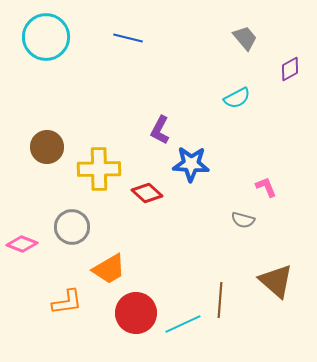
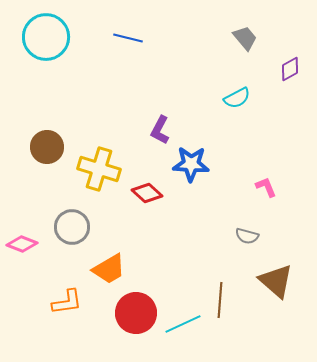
yellow cross: rotated 18 degrees clockwise
gray semicircle: moved 4 px right, 16 px down
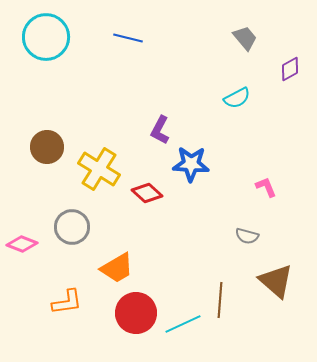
yellow cross: rotated 15 degrees clockwise
orange trapezoid: moved 8 px right, 1 px up
